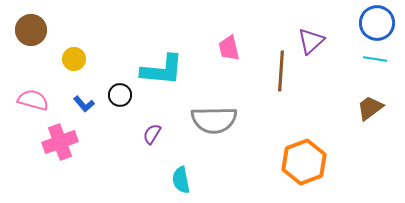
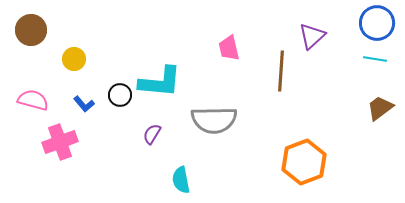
purple triangle: moved 1 px right, 5 px up
cyan L-shape: moved 2 px left, 12 px down
brown trapezoid: moved 10 px right
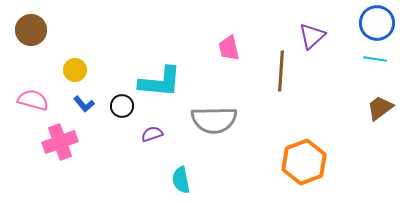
yellow circle: moved 1 px right, 11 px down
black circle: moved 2 px right, 11 px down
purple semicircle: rotated 40 degrees clockwise
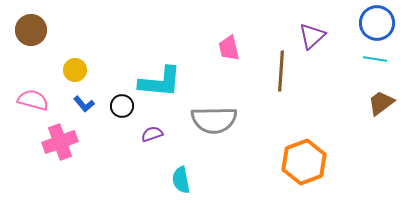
brown trapezoid: moved 1 px right, 5 px up
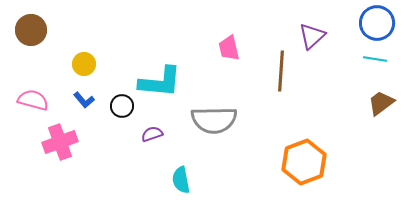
yellow circle: moved 9 px right, 6 px up
blue L-shape: moved 4 px up
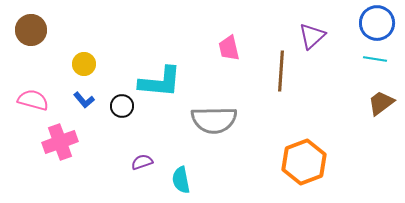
purple semicircle: moved 10 px left, 28 px down
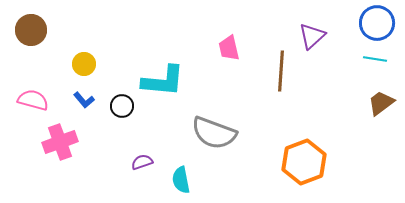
cyan L-shape: moved 3 px right, 1 px up
gray semicircle: moved 13 px down; rotated 21 degrees clockwise
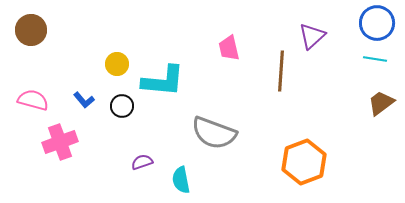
yellow circle: moved 33 px right
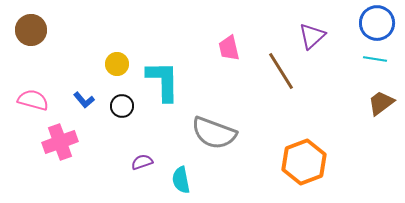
brown line: rotated 36 degrees counterclockwise
cyan L-shape: rotated 96 degrees counterclockwise
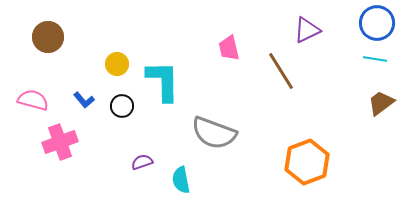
brown circle: moved 17 px right, 7 px down
purple triangle: moved 5 px left, 6 px up; rotated 16 degrees clockwise
orange hexagon: moved 3 px right
